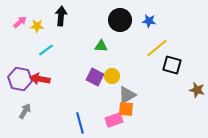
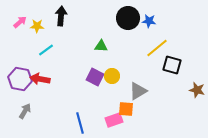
black circle: moved 8 px right, 2 px up
gray triangle: moved 11 px right, 4 px up
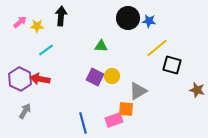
purple hexagon: rotated 15 degrees clockwise
blue line: moved 3 px right
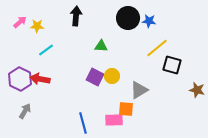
black arrow: moved 15 px right
gray triangle: moved 1 px right, 1 px up
pink rectangle: rotated 18 degrees clockwise
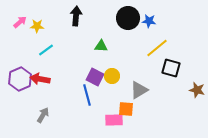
black square: moved 1 px left, 3 px down
purple hexagon: rotated 10 degrees clockwise
gray arrow: moved 18 px right, 4 px down
blue line: moved 4 px right, 28 px up
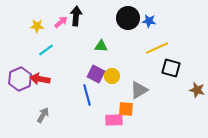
pink arrow: moved 41 px right
yellow line: rotated 15 degrees clockwise
purple square: moved 1 px right, 3 px up
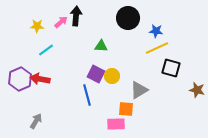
blue star: moved 7 px right, 10 px down
gray arrow: moved 7 px left, 6 px down
pink rectangle: moved 2 px right, 4 px down
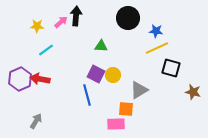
yellow circle: moved 1 px right, 1 px up
brown star: moved 4 px left, 2 px down
